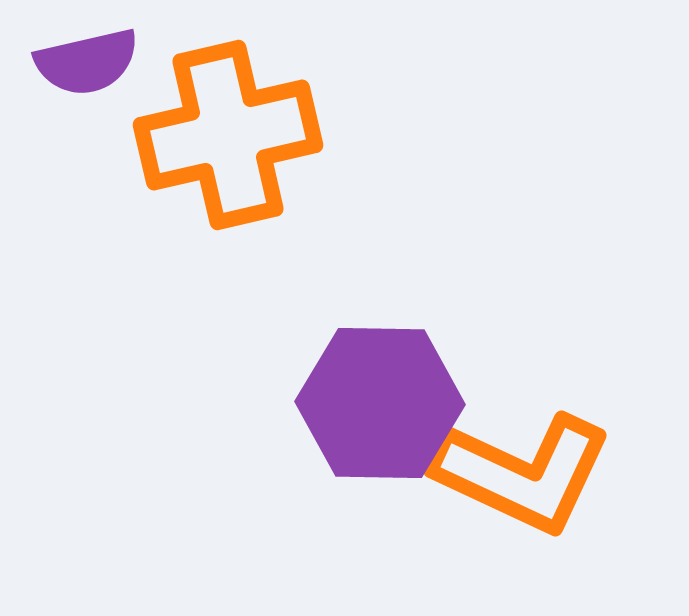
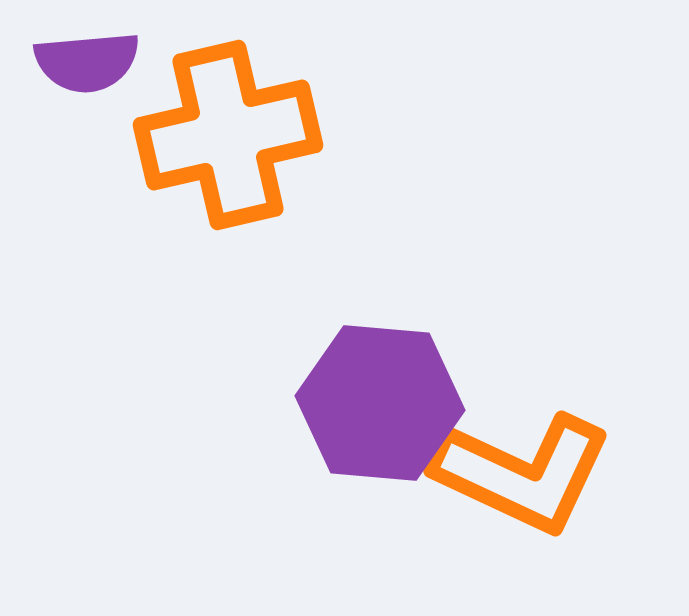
purple semicircle: rotated 8 degrees clockwise
purple hexagon: rotated 4 degrees clockwise
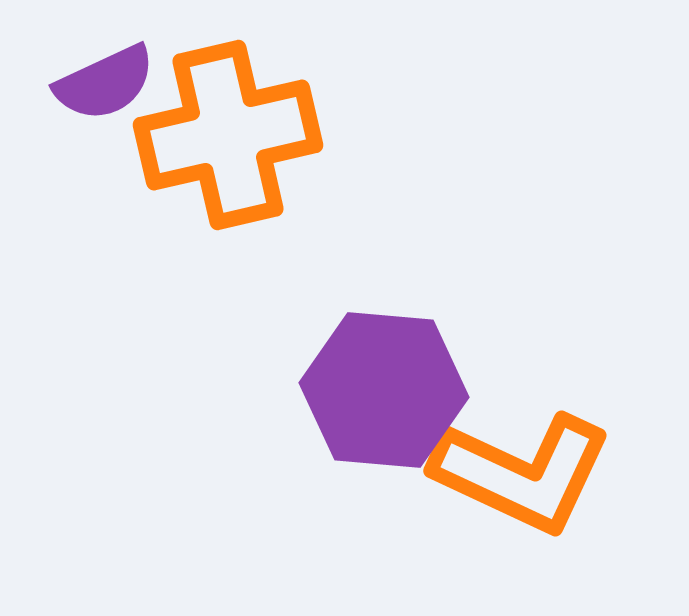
purple semicircle: moved 18 px right, 21 px down; rotated 20 degrees counterclockwise
purple hexagon: moved 4 px right, 13 px up
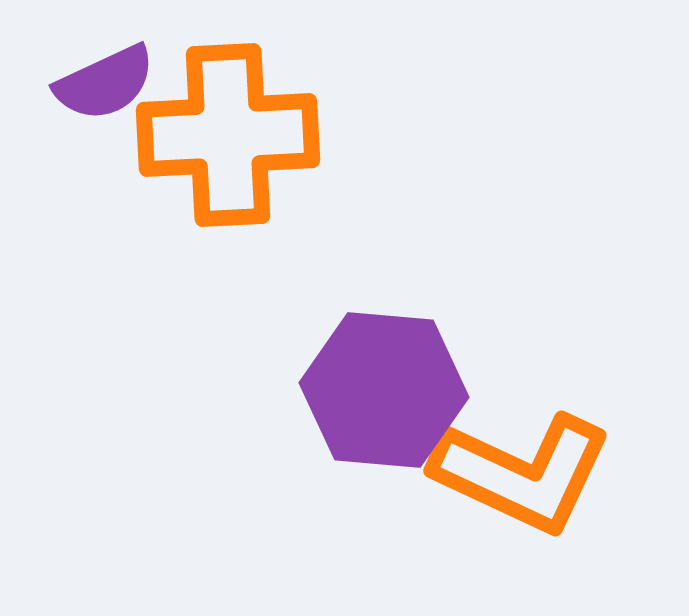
orange cross: rotated 10 degrees clockwise
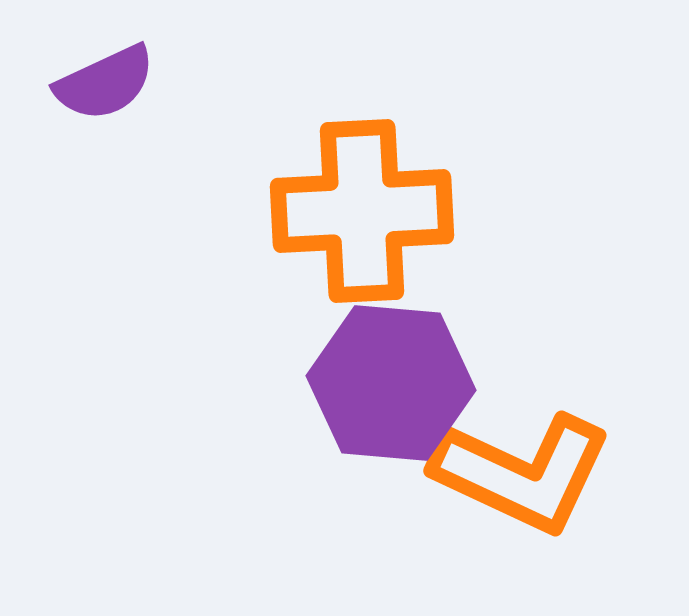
orange cross: moved 134 px right, 76 px down
purple hexagon: moved 7 px right, 7 px up
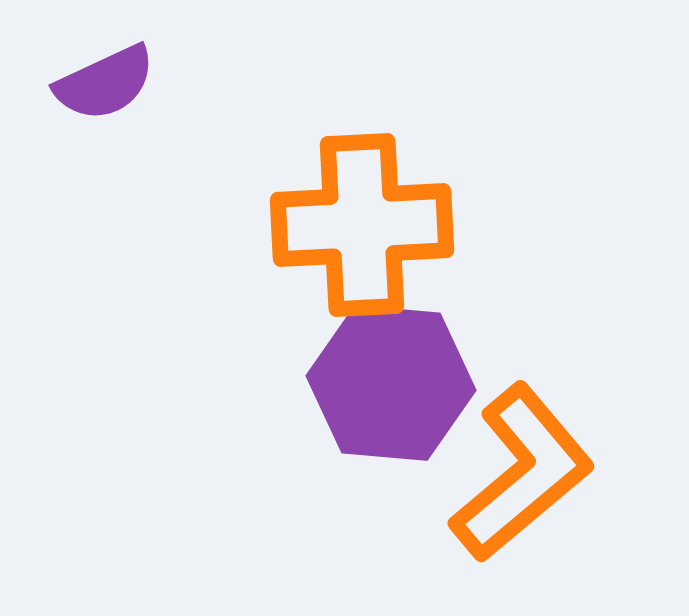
orange cross: moved 14 px down
orange L-shape: rotated 65 degrees counterclockwise
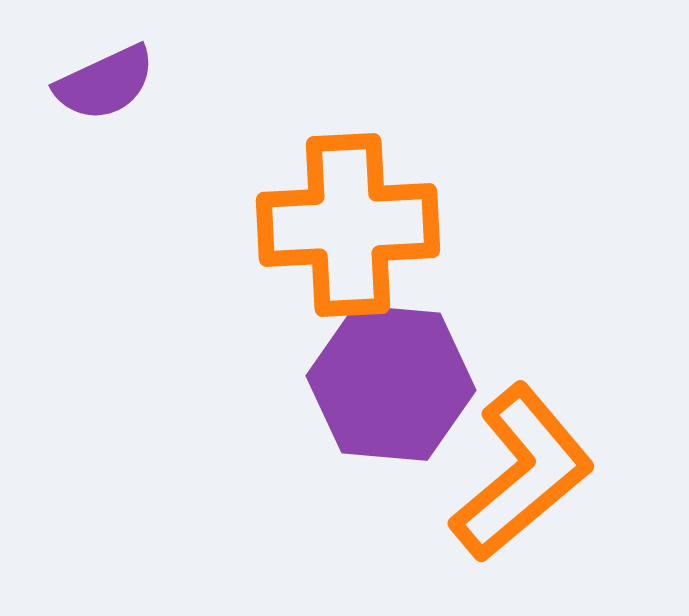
orange cross: moved 14 px left
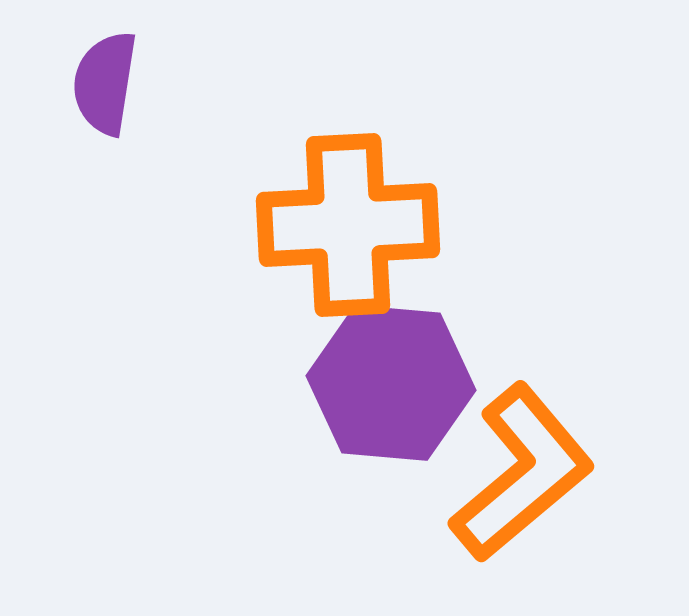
purple semicircle: rotated 124 degrees clockwise
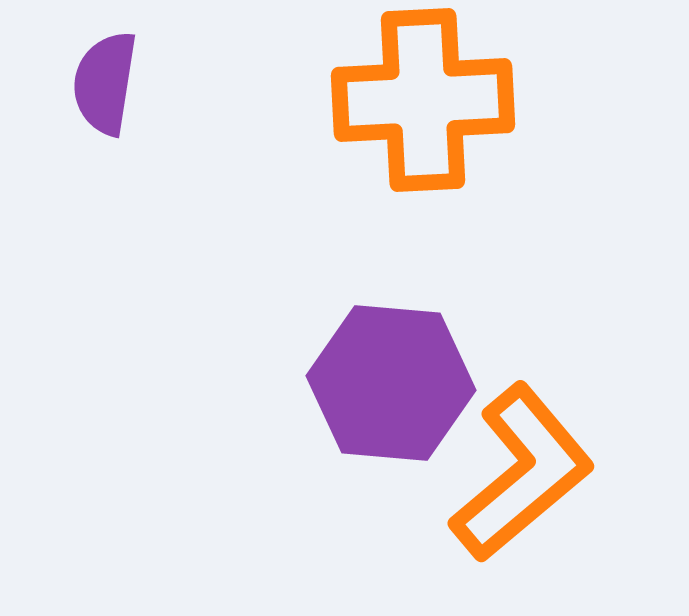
orange cross: moved 75 px right, 125 px up
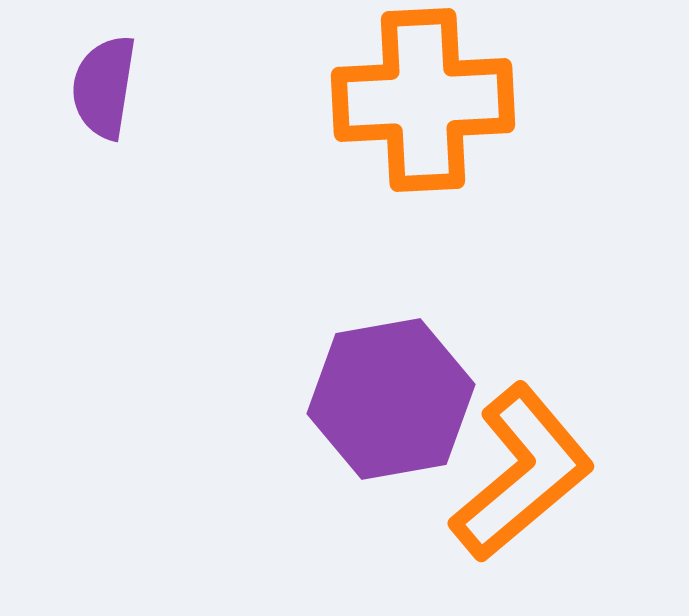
purple semicircle: moved 1 px left, 4 px down
purple hexagon: moved 16 px down; rotated 15 degrees counterclockwise
